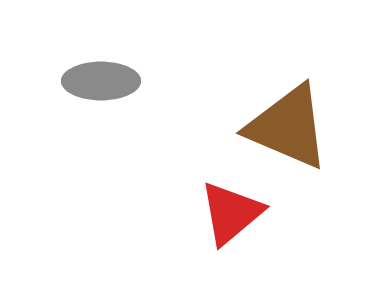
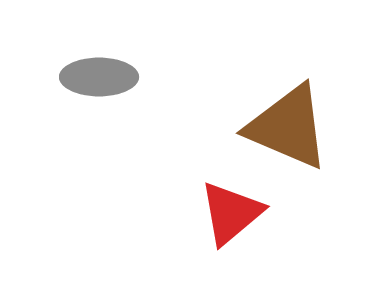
gray ellipse: moved 2 px left, 4 px up
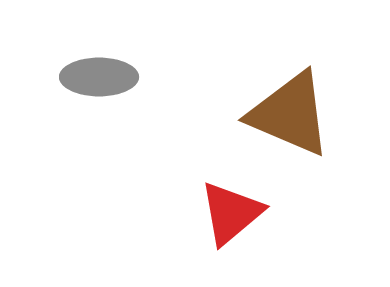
brown triangle: moved 2 px right, 13 px up
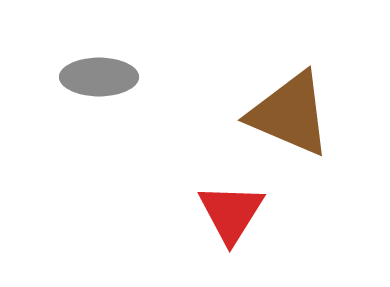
red triangle: rotated 18 degrees counterclockwise
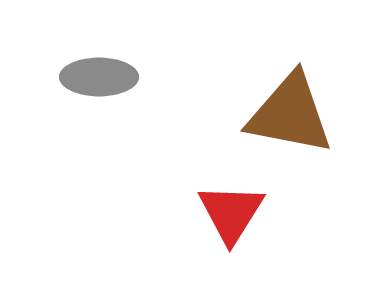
brown triangle: rotated 12 degrees counterclockwise
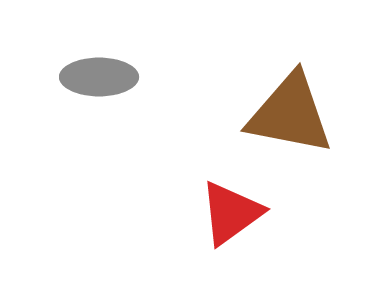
red triangle: rotated 22 degrees clockwise
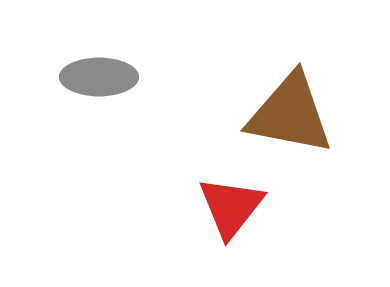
red triangle: moved 6 px up; rotated 16 degrees counterclockwise
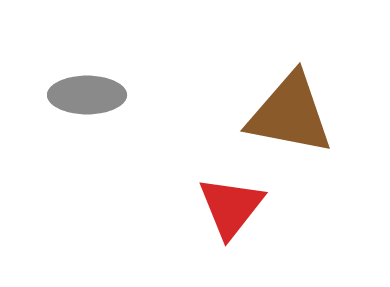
gray ellipse: moved 12 px left, 18 px down
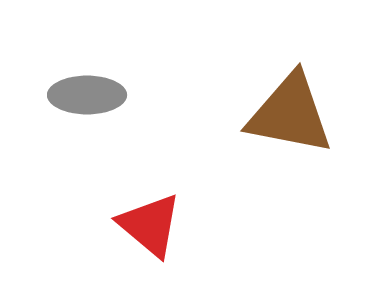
red triangle: moved 81 px left, 18 px down; rotated 28 degrees counterclockwise
